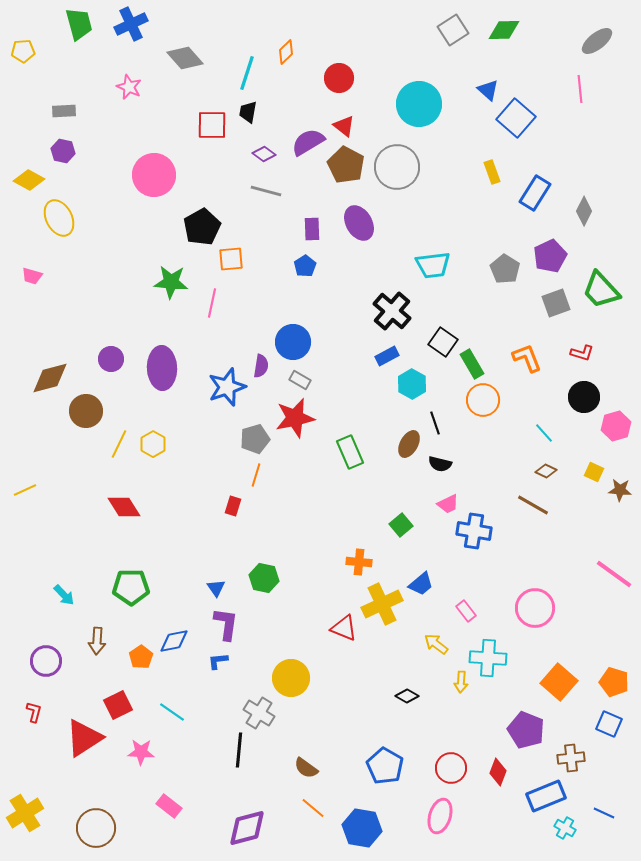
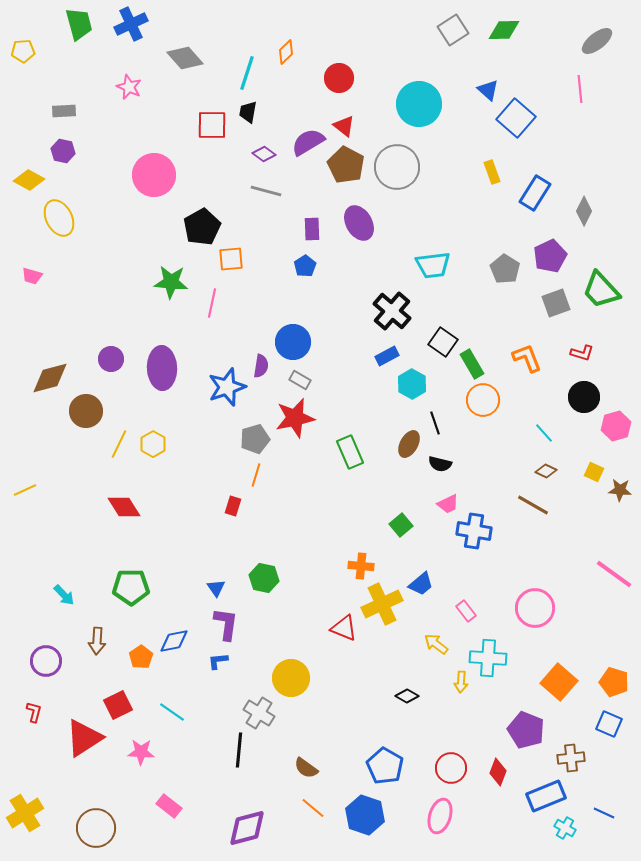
orange cross at (359, 562): moved 2 px right, 4 px down
blue hexagon at (362, 828): moved 3 px right, 13 px up; rotated 9 degrees clockwise
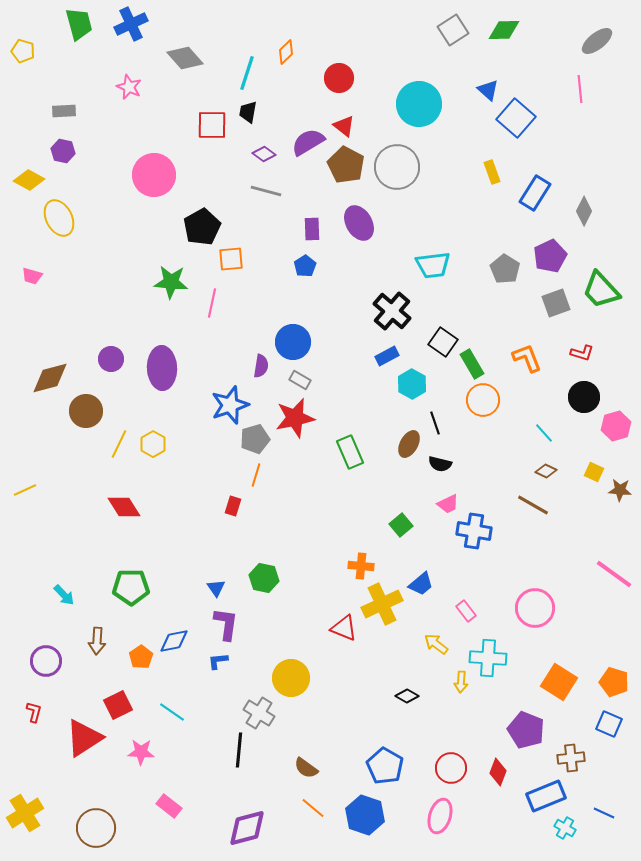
yellow pentagon at (23, 51): rotated 20 degrees clockwise
blue star at (227, 387): moved 3 px right, 18 px down
orange square at (559, 682): rotated 9 degrees counterclockwise
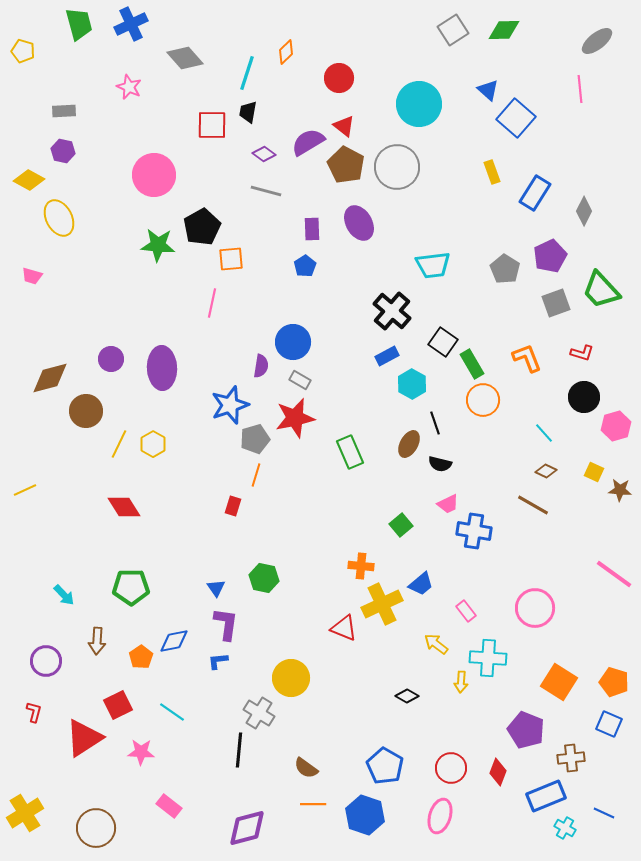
green star at (171, 282): moved 13 px left, 37 px up
orange line at (313, 808): moved 4 px up; rotated 40 degrees counterclockwise
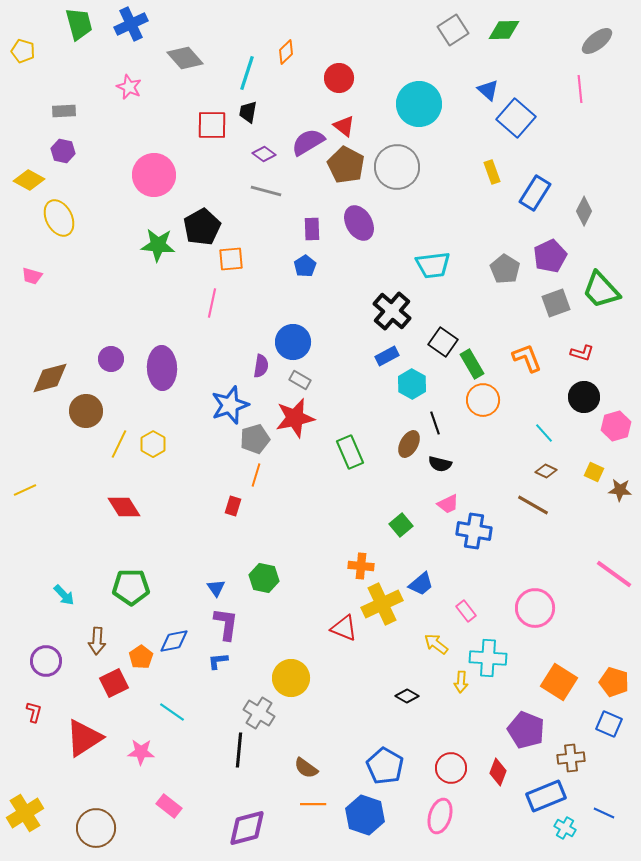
red square at (118, 705): moved 4 px left, 22 px up
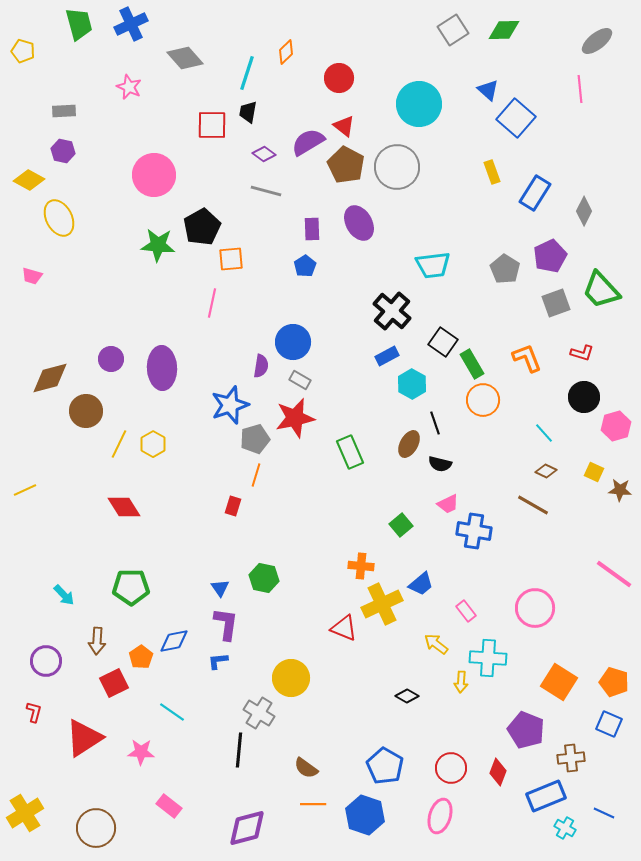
blue triangle at (216, 588): moved 4 px right
